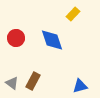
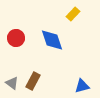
blue triangle: moved 2 px right
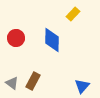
blue diamond: rotated 20 degrees clockwise
blue triangle: rotated 35 degrees counterclockwise
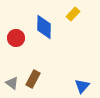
blue diamond: moved 8 px left, 13 px up
brown rectangle: moved 2 px up
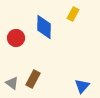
yellow rectangle: rotated 16 degrees counterclockwise
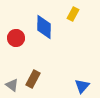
gray triangle: moved 2 px down
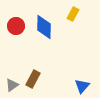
red circle: moved 12 px up
gray triangle: rotated 48 degrees clockwise
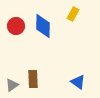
blue diamond: moved 1 px left, 1 px up
brown rectangle: rotated 30 degrees counterclockwise
blue triangle: moved 4 px left, 4 px up; rotated 35 degrees counterclockwise
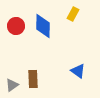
blue triangle: moved 11 px up
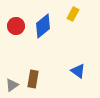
blue diamond: rotated 50 degrees clockwise
brown rectangle: rotated 12 degrees clockwise
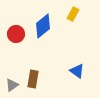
red circle: moved 8 px down
blue triangle: moved 1 px left
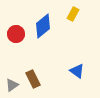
brown rectangle: rotated 36 degrees counterclockwise
